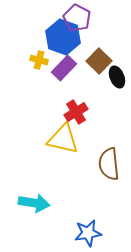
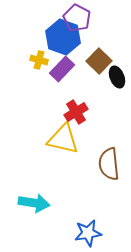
purple rectangle: moved 2 px left, 1 px down
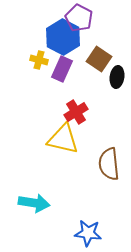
purple pentagon: moved 2 px right
blue hexagon: rotated 8 degrees clockwise
brown square: moved 2 px up; rotated 10 degrees counterclockwise
purple rectangle: rotated 20 degrees counterclockwise
black ellipse: rotated 30 degrees clockwise
blue star: rotated 16 degrees clockwise
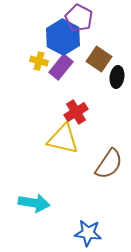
yellow cross: moved 1 px down
purple rectangle: moved 1 px left, 2 px up; rotated 15 degrees clockwise
brown semicircle: rotated 140 degrees counterclockwise
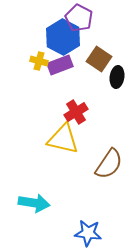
purple rectangle: moved 1 px left, 2 px up; rotated 30 degrees clockwise
